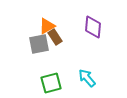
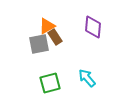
green square: moved 1 px left
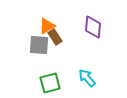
gray square: moved 1 px down; rotated 15 degrees clockwise
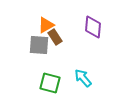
orange triangle: moved 1 px left, 1 px up
cyan arrow: moved 4 px left
green square: rotated 30 degrees clockwise
